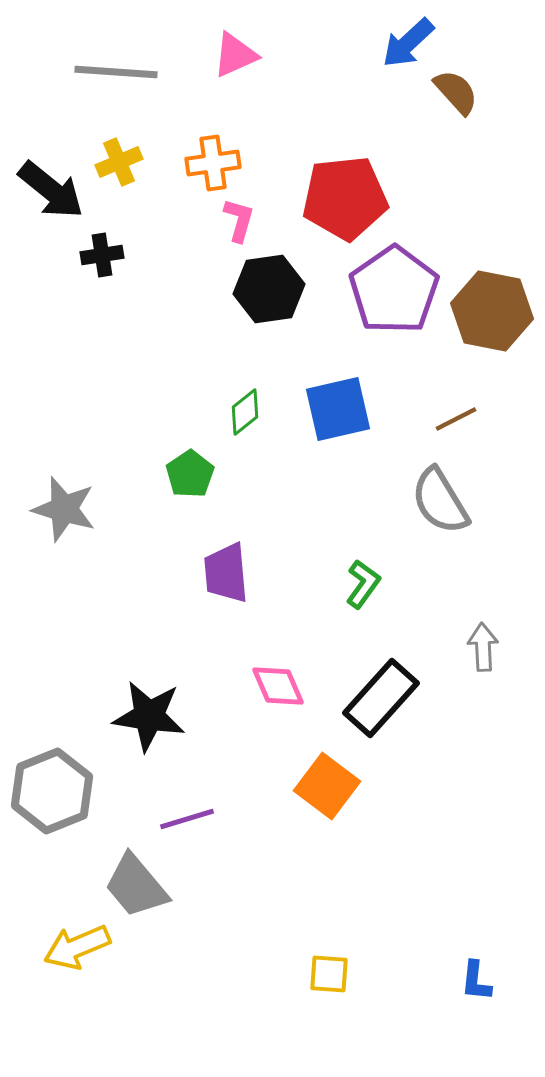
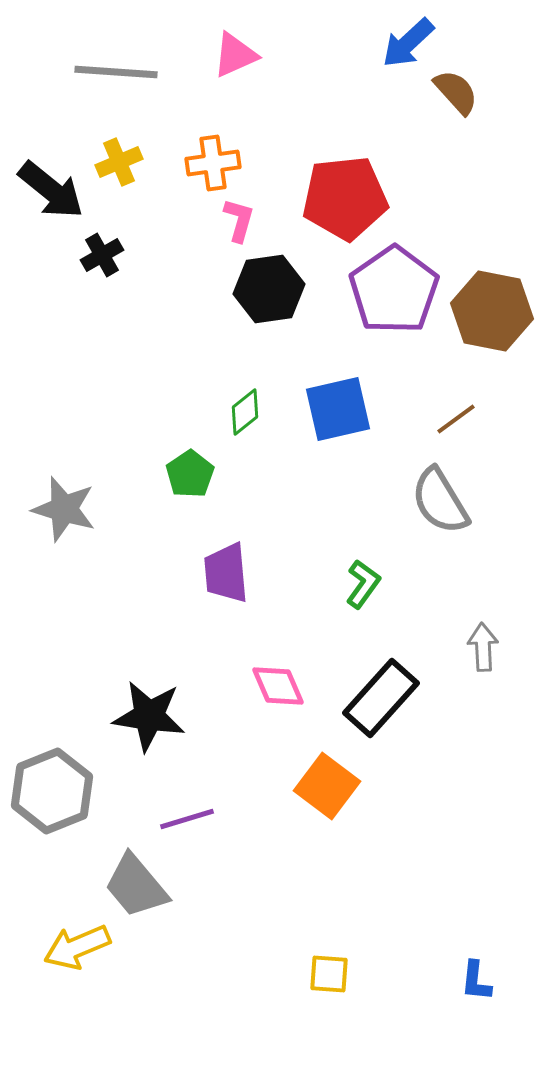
black cross: rotated 21 degrees counterclockwise
brown line: rotated 9 degrees counterclockwise
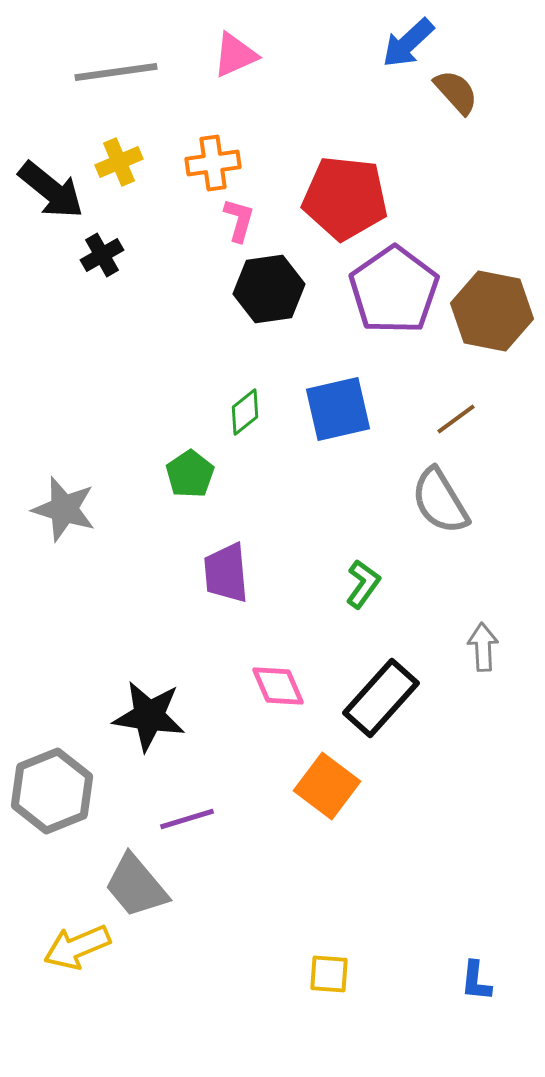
gray line: rotated 12 degrees counterclockwise
red pentagon: rotated 12 degrees clockwise
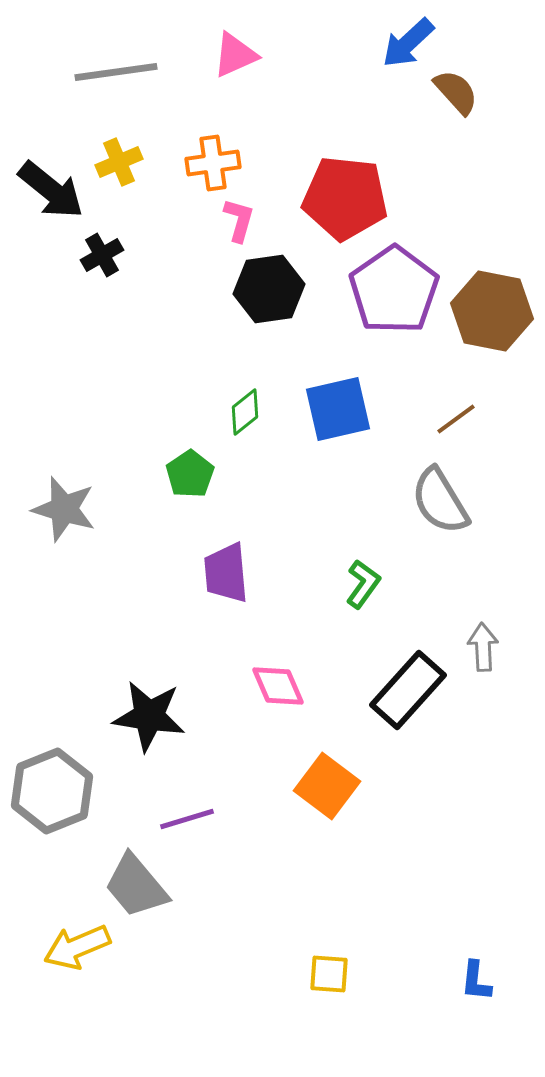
black rectangle: moved 27 px right, 8 px up
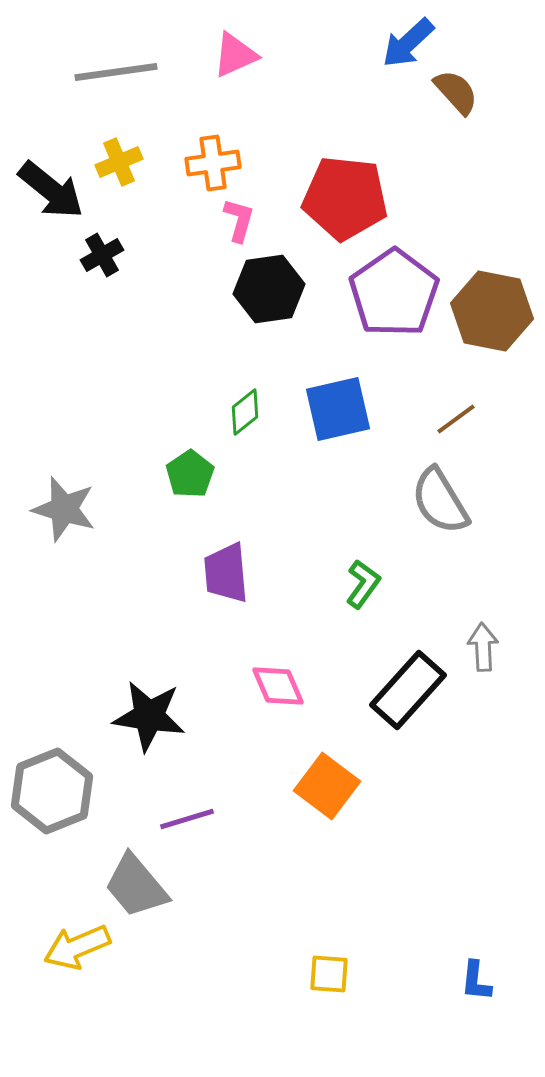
purple pentagon: moved 3 px down
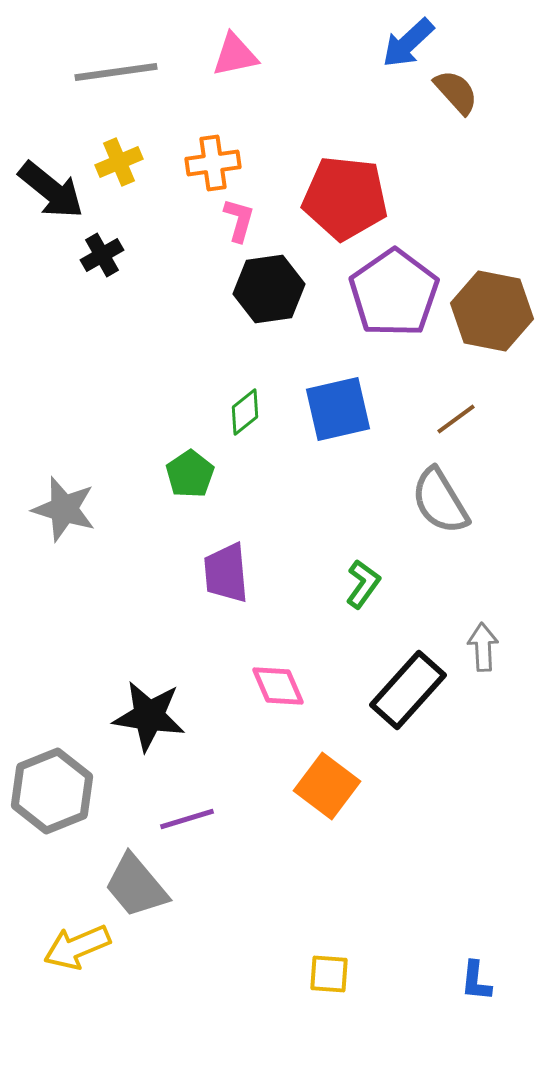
pink triangle: rotated 12 degrees clockwise
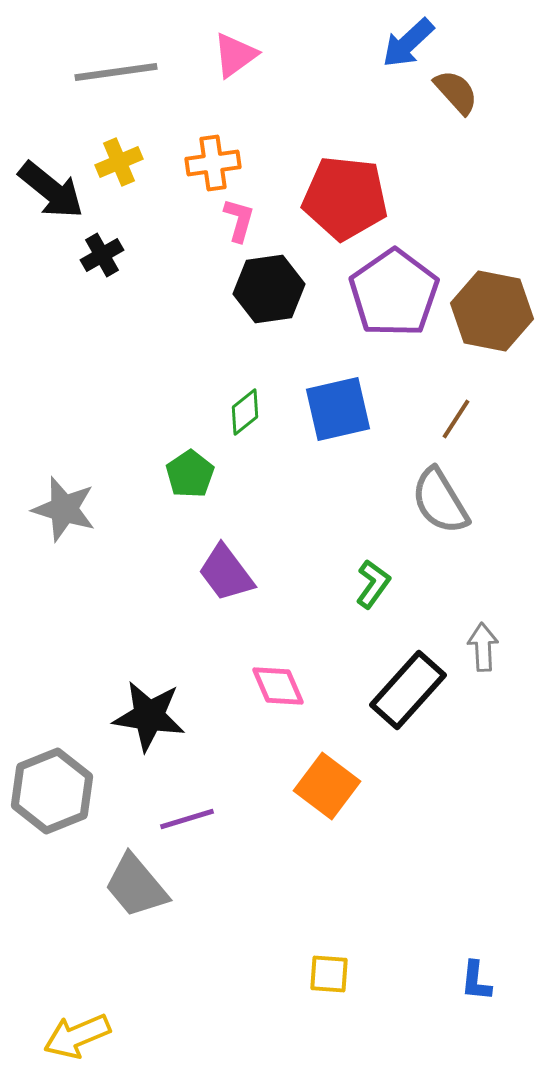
pink triangle: rotated 24 degrees counterclockwise
brown line: rotated 21 degrees counterclockwise
purple trapezoid: rotated 32 degrees counterclockwise
green L-shape: moved 10 px right
yellow arrow: moved 89 px down
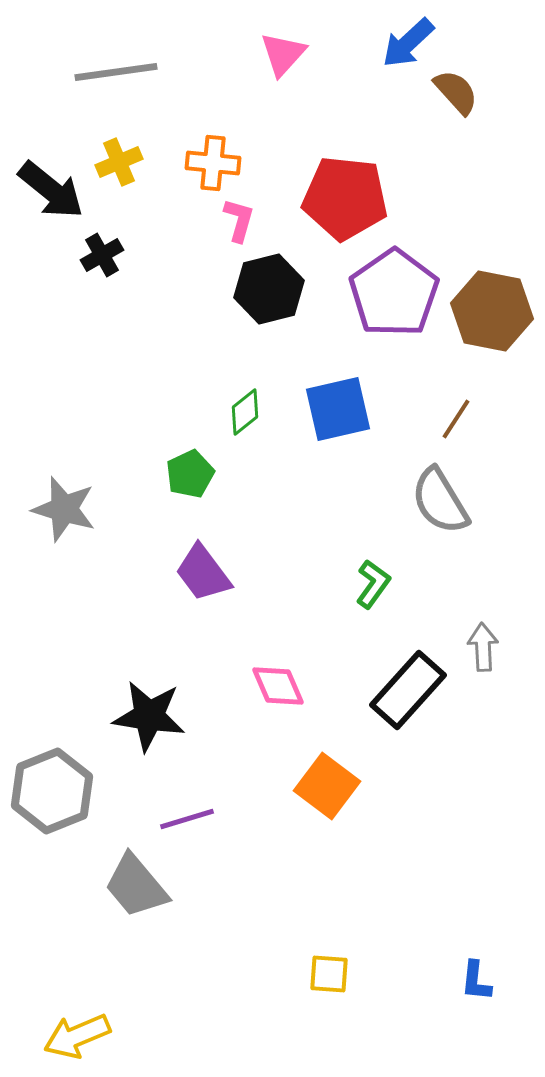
pink triangle: moved 48 px right, 1 px up; rotated 12 degrees counterclockwise
orange cross: rotated 14 degrees clockwise
black hexagon: rotated 6 degrees counterclockwise
green pentagon: rotated 9 degrees clockwise
purple trapezoid: moved 23 px left
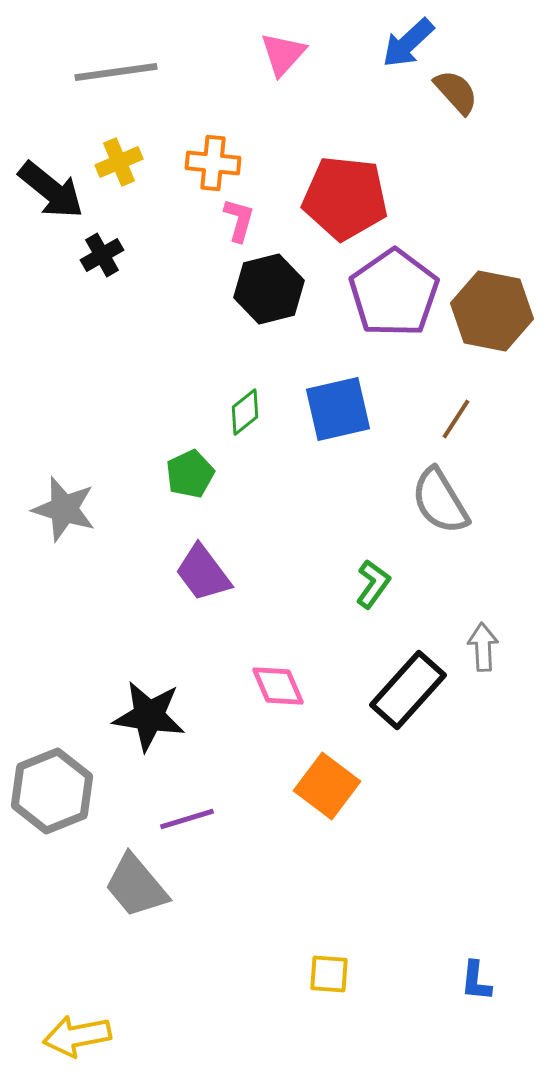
yellow arrow: rotated 12 degrees clockwise
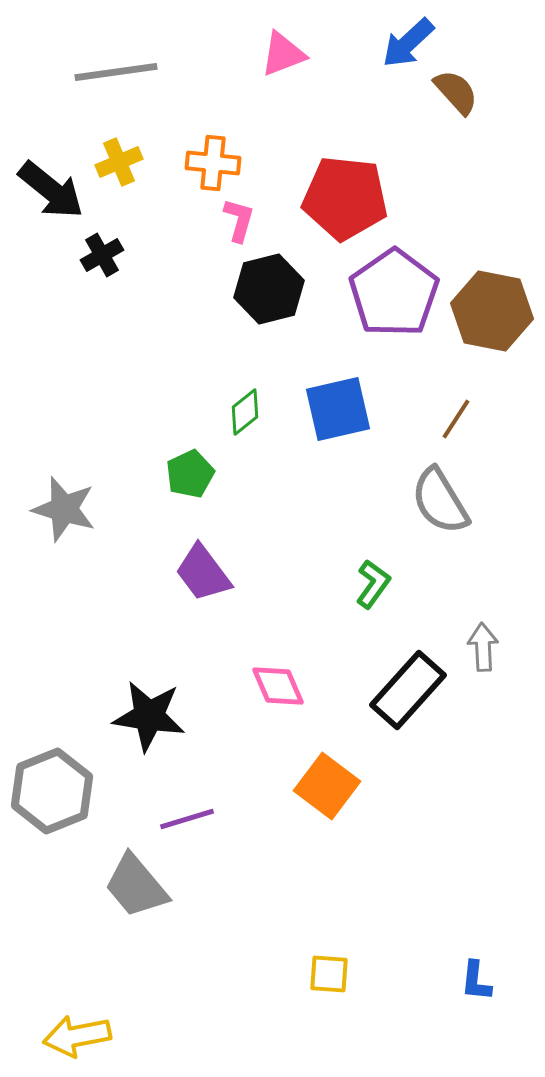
pink triangle: rotated 27 degrees clockwise
